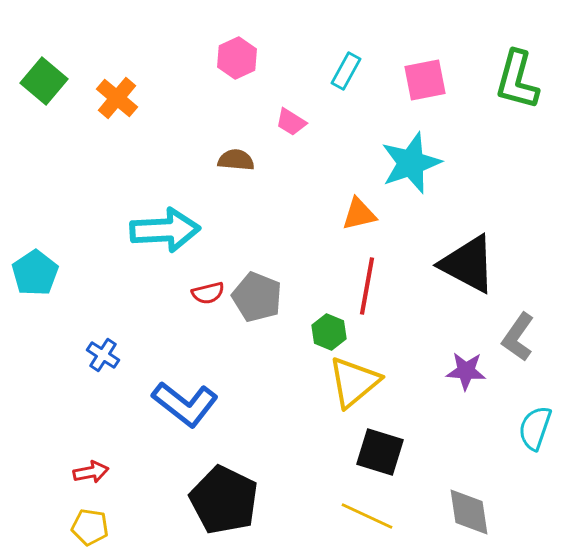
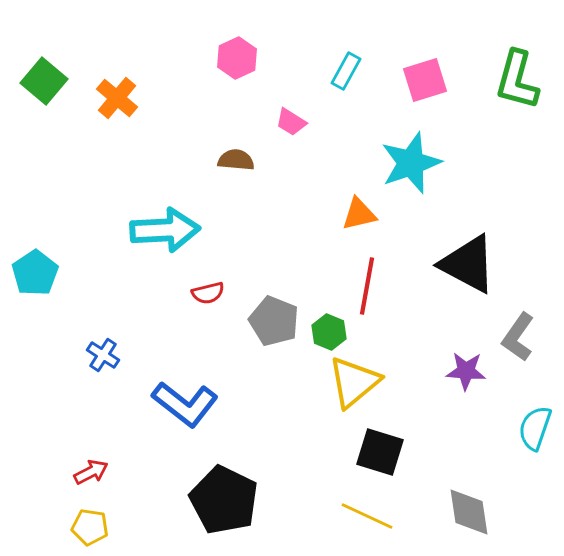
pink square: rotated 6 degrees counterclockwise
gray pentagon: moved 17 px right, 24 px down
red arrow: rotated 16 degrees counterclockwise
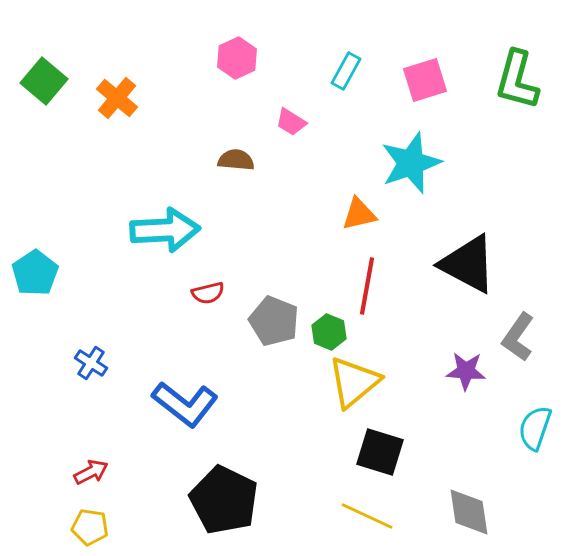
blue cross: moved 12 px left, 8 px down
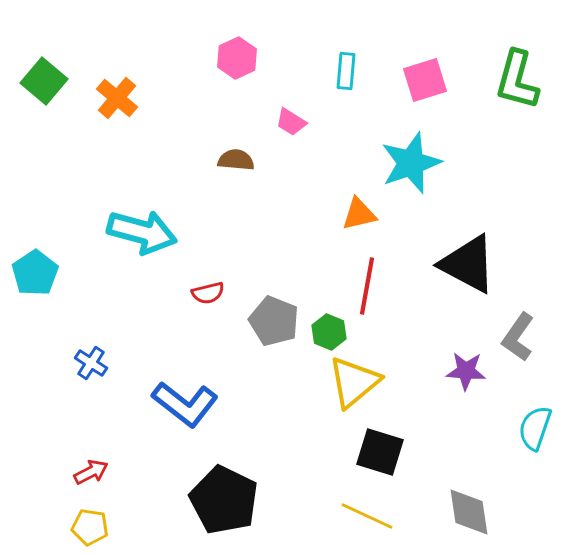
cyan rectangle: rotated 24 degrees counterclockwise
cyan arrow: moved 23 px left, 2 px down; rotated 18 degrees clockwise
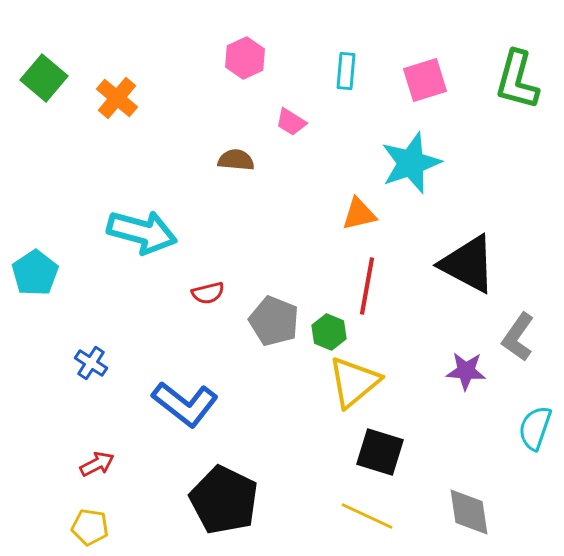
pink hexagon: moved 8 px right
green square: moved 3 px up
red arrow: moved 6 px right, 8 px up
